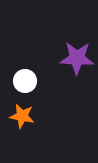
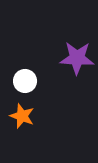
orange star: rotated 10 degrees clockwise
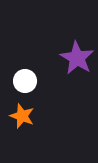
purple star: rotated 28 degrees clockwise
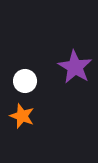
purple star: moved 2 px left, 9 px down
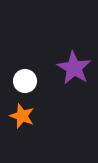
purple star: moved 1 px left, 1 px down
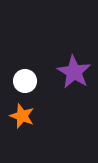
purple star: moved 4 px down
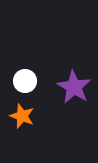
purple star: moved 15 px down
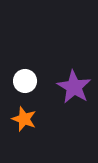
orange star: moved 2 px right, 3 px down
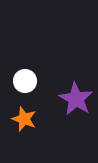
purple star: moved 2 px right, 12 px down
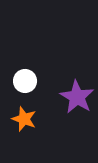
purple star: moved 1 px right, 2 px up
